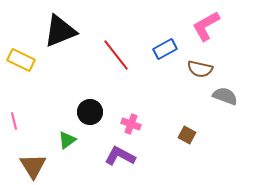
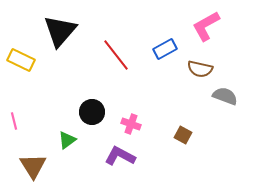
black triangle: rotated 27 degrees counterclockwise
black circle: moved 2 px right
brown square: moved 4 px left
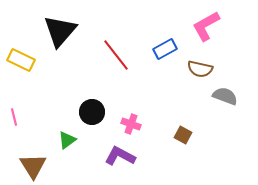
pink line: moved 4 px up
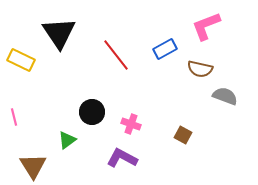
pink L-shape: rotated 8 degrees clockwise
black triangle: moved 1 px left, 2 px down; rotated 15 degrees counterclockwise
purple L-shape: moved 2 px right, 2 px down
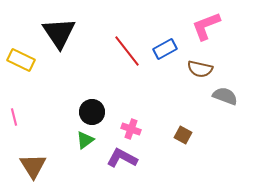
red line: moved 11 px right, 4 px up
pink cross: moved 5 px down
green triangle: moved 18 px right
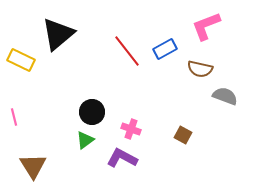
black triangle: moved 1 px left, 1 px down; rotated 24 degrees clockwise
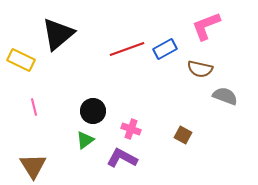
red line: moved 2 px up; rotated 72 degrees counterclockwise
black circle: moved 1 px right, 1 px up
pink line: moved 20 px right, 10 px up
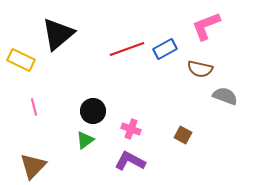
purple L-shape: moved 8 px right, 3 px down
brown triangle: rotated 16 degrees clockwise
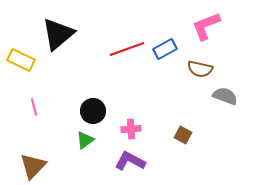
pink cross: rotated 24 degrees counterclockwise
